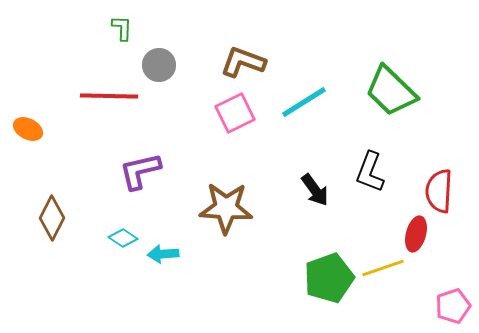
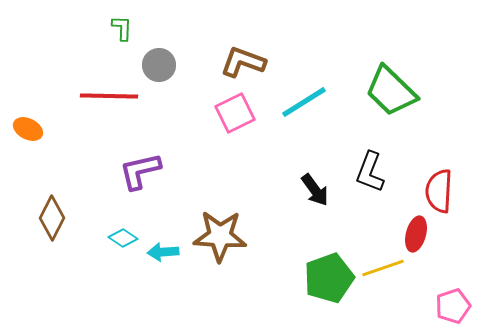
brown star: moved 6 px left, 28 px down
cyan arrow: moved 2 px up
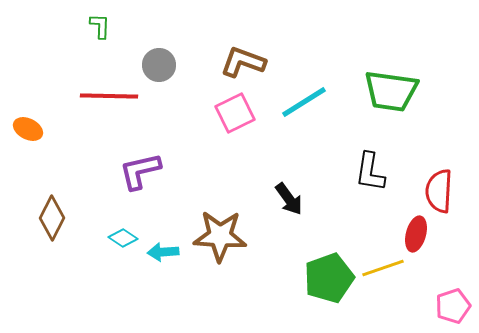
green L-shape: moved 22 px left, 2 px up
green trapezoid: rotated 36 degrees counterclockwise
black L-shape: rotated 12 degrees counterclockwise
black arrow: moved 26 px left, 9 px down
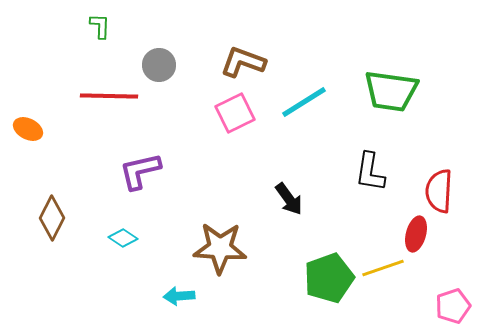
brown star: moved 12 px down
cyan arrow: moved 16 px right, 44 px down
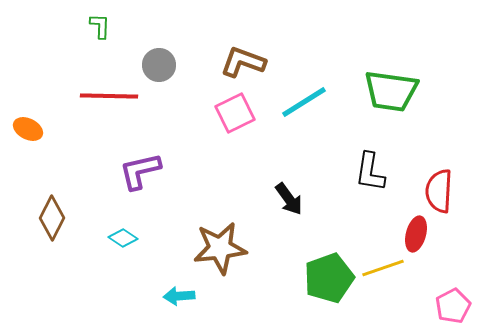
brown star: rotated 10 degrees counterclockwise
pink pentagon: rotated 8 degrees counterclockwise
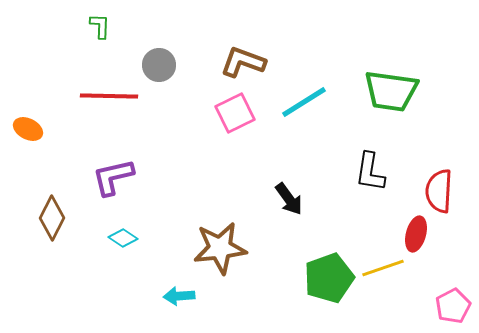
purple L-shape: moved 27 px left, 6 px down
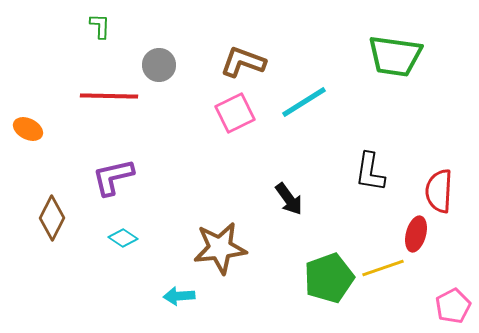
green trapezoid: moved 4 px right, 35 px up
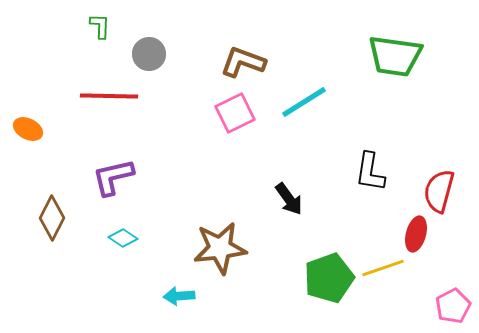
gray circle: moved 10 px left, 11 px up
red semicircle: rotated 12 degrees clockwise
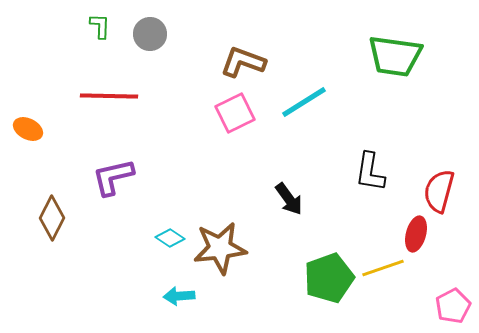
gray circle: moved 1 px right, 20 px up
cyan diamond: moved 47 px right
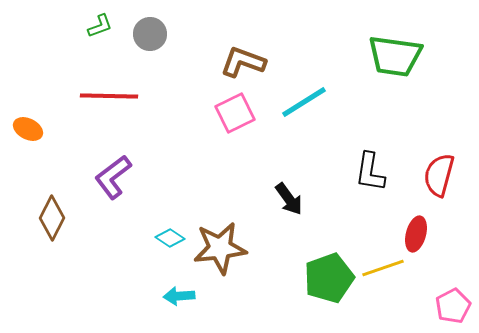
green L-shape: rotated 68 degrees clockwise
purple L-shape: rotated 24 degrees counterclockwise
red semicircle: moved 16 px up
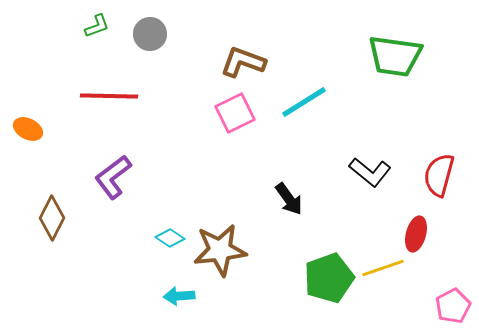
green L-shape: moved 3 px left
black L-shape: rotated 60 degrees counterclockwise
brown star: moved 2 px down
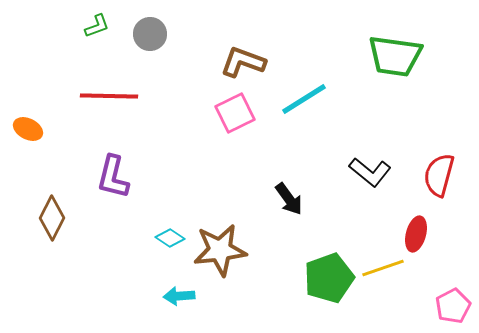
cyan line: moved 3 px up
purple L-shape: rotated 39 degrees counterclockwise
